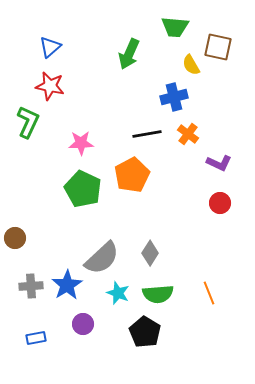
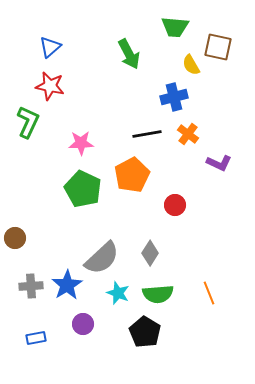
green arrow: rotated 52 degrees counterclockwise
red circle: moved 45 px left, 2 px down
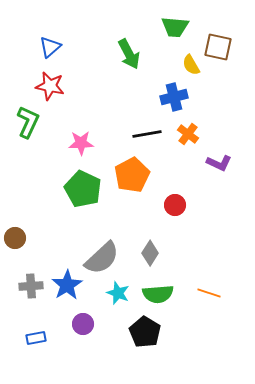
orange line: rotated 50 degrees counterclockwise
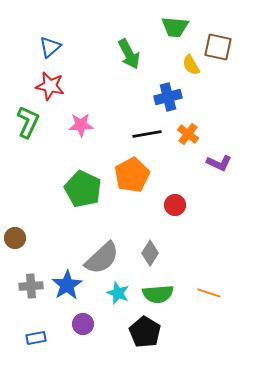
blue cross: moved 6 px left
pink star: moved 18 px up
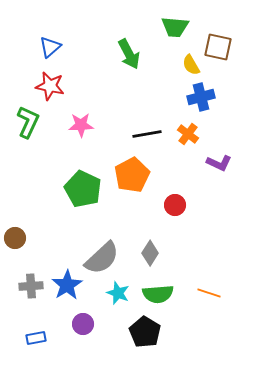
blue cross: moved 33 px right
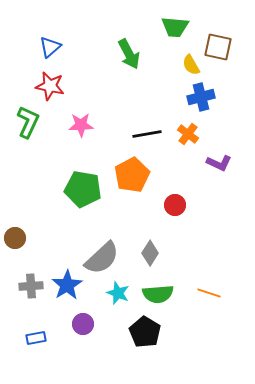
green pentagon: rotated 15 degrees counterclockwise
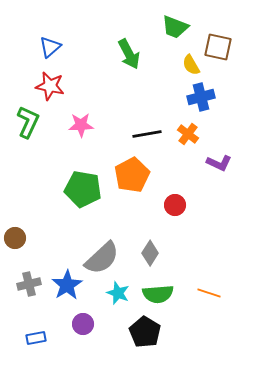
green trapezoid: rotated 16 degrees clockwise
gray cross: moved 2 px left, 2 px up; rotated 10 degrees counterclockwise
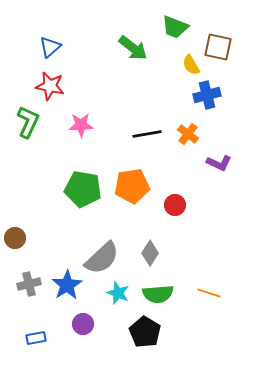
green arrow: moved 4 px right, 6 px up; rotated 24 degrees counterclockwise
blue cross: moved 6 px right, 2 px up
orange pentagon: moved 11 px down; rotated 20 degrees clockwise
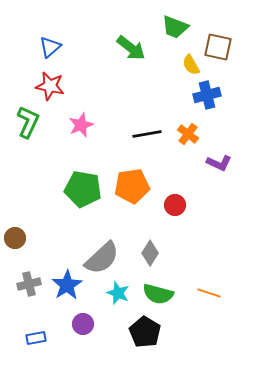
green arrow: moved 2 px left
pink star: rotated 20 degrees counterclockwise
green semicircle: rotated 20 degrees clockwise
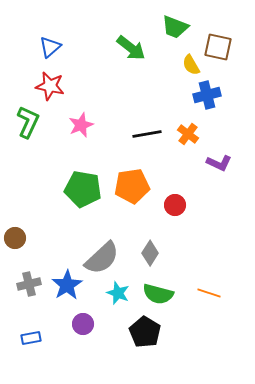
blue rectangle: moved 5 px left
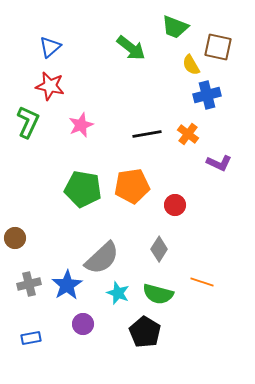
gray diamond: moved 9 px right, 4 px up
orange line: moved 7 px left, 11 px up
